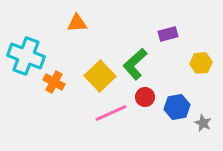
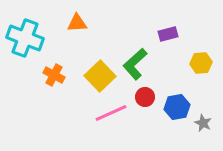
cyan cross: moved 1 px left, 18 px up
orange cross: moved 7 px up
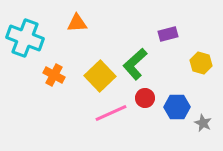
yellow hexagon: rotated 20 degrees clockwise
red circle: moved 1 px down
blue hexagon: rotated 10 degrees clockwise
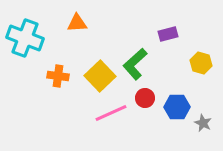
orange cross: moved 4 px right, 1 px down; rotated 20 degrees counterclockwise
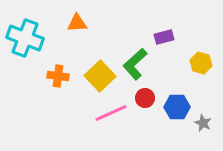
purple rectangle: moved 4 px left, 3 px down
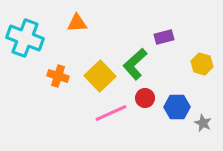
yellow hexagon: moved 1 px right, 1 px down
orange cross: rotated 10 degrees clockwise
